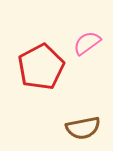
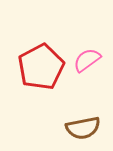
pink semicircle: moved 17 px down
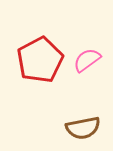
red pentagon: moved 1 px left, 7 px up
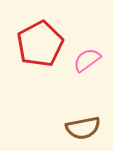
red pentagon: moved 16 px up
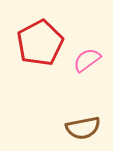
red pentagon: moved 1 px up
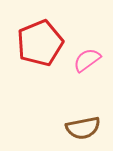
red pentagon: rotated 6 degrees clockwise
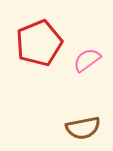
red pentagon: moved 1 px left
